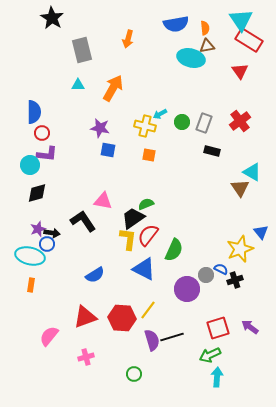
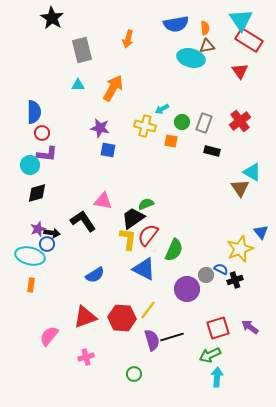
cyan arrow at (160, 114): moved 2 px right, 5 px up
orange square at (149, 155): moved 22 px right, 14 px up
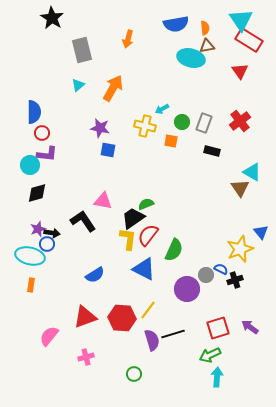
cyan triangle at (78, 85): rotated 40 degrees counterclockwise
black line at (172, 337): moved 1 px right, 3 px up
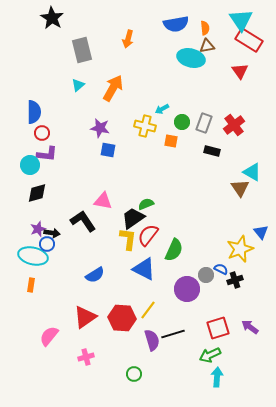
red cross at (240, 121): moved 6 px left, 4 px down
cyan ellipse at (30, 256): moved 3 px right
red triangle at (85, 317): rotated 15 degrees counterclockwise
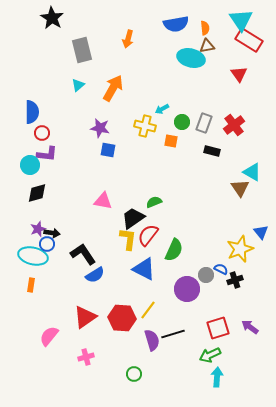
red triangle at (240, 71): moved 1 px left, 3 px down
blue semicircle at (34, 112): moved 2 px left
green semicircle at (146, 204): moved 8 px right, 2 px up
black L-shape at (83, 221): moved 33 px down
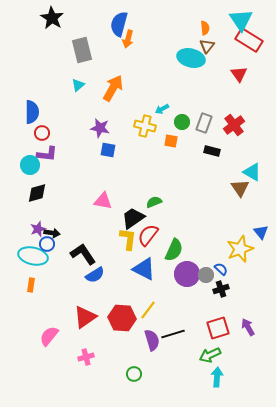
blue semicircle at (176, 24): moved 57 px left; rotated 115 degrees clockwise
brown triangle at (207, 46): rotated 42 degrees counterclockwise
blue semicircle at (221, 269): rotated 16 degrees clockwise
black cross at (235, 280): moved 14 px left, 9 px down
purple circle at (187, 289): moved 15 px up
purple arrow at (250, 327): moved 2 px left; rotated 24 degrees clockwise
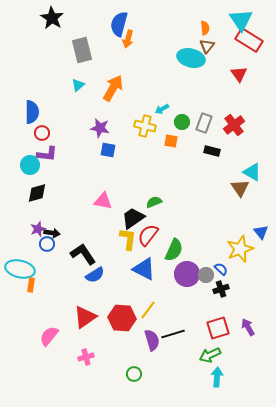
cyan ellipse at (33, 256): moved 13 px left, 13 px down
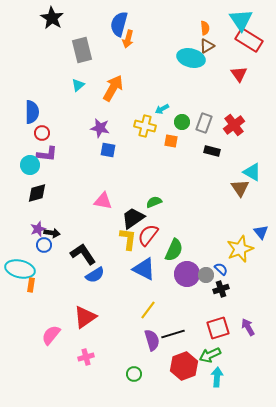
brown triangle at (207, 46): rotated 21 degrees clockwise
blue circle at (47, 244): moved 3 px left, 1 px down
red hexagon at (122, 318): moved 62 px right, 48 px down; rotated 24 degrees counterclockwise
pink semicircle at (49, 336): moved 2 px right, 1 px up
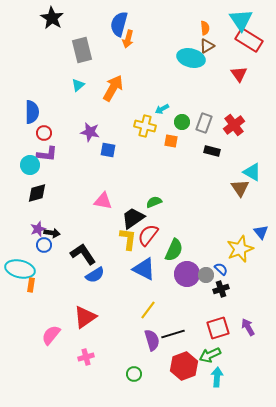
purple star at (100, 128): moved 10 px left, 4 px down
red circle at (42, 133): moved 2 px right
